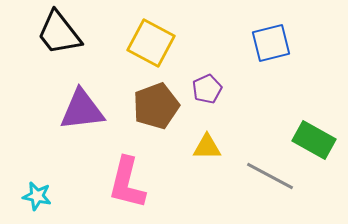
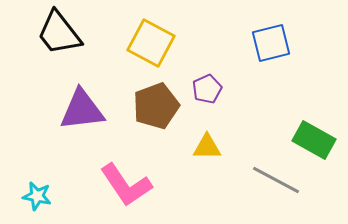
gray line: moved 6 px right, 4 px down
pink L-shape: moved 1 px left, 2 px down; rotated 48 degrees counterclockwise
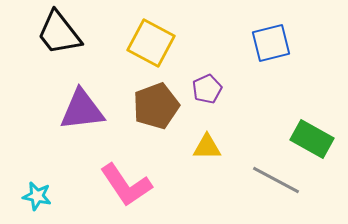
green rectangle: moved 2 px left, 1 px up
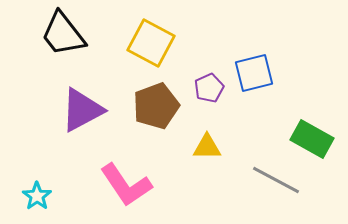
black trapezoid: moved 4 px right, 1 px down
blue square: moved 17 px left, 30 px down
purple pentagon: moved 2 px right, 1 px up
purple triangle: rotated 21 degrees counterclockwise
cyan star: rotated 24 degrees clockwise
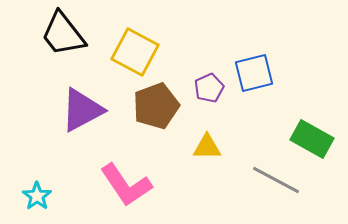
yellow square: moved 16 px left, 9 px down
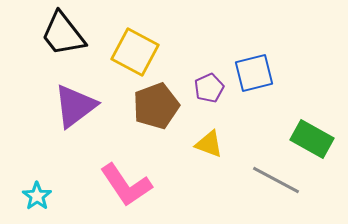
purple triangle: moved 7 px left, 4 px up; rotated 9 degrees counterclockwise
yellow triangle: moved 2 px right, 3 px up; rotated 20 degrees clockwise
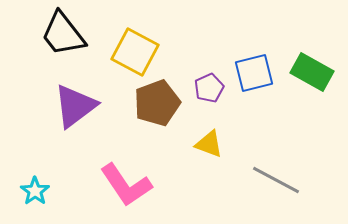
brown pentagon: moved 1 px right, 3 px up
green rectangle: moved 67 px up
cyan star: moved 2 px left, 5 px up
